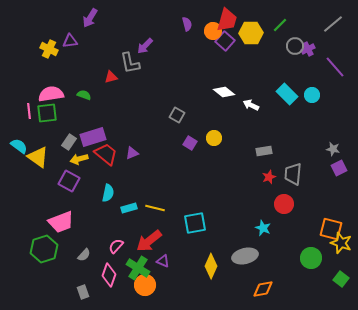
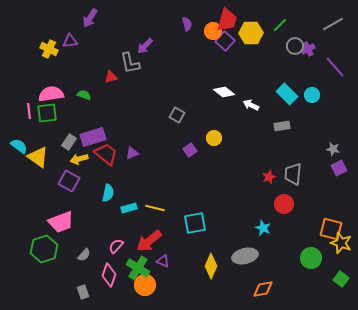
gray line at (333, 24): rotated 10 degrees clockwise
purple square at (190, 143): moved 7 px down; rotated 24 degrees clockwise
gray rectangle at (264, 151): moved 18 px right, 25 px up
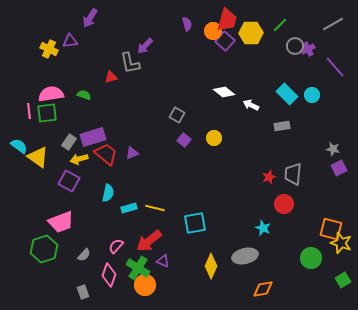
purple square at (190, 150): moved 6 px left, 10 px up; rotated 16 degrees counterclockwise
green square at (341, 279): moved 2 px right, 1 px down; rotated 21 degrees clockwise
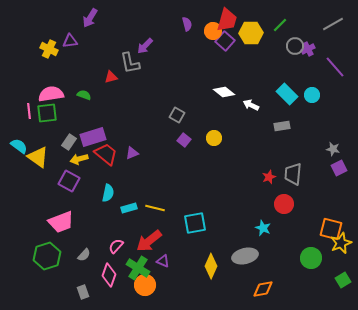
yellow star at (341, 243): rotated 30 degrees clockwise
green hexagon at (44, 249): moved 3 px right, 7 px down
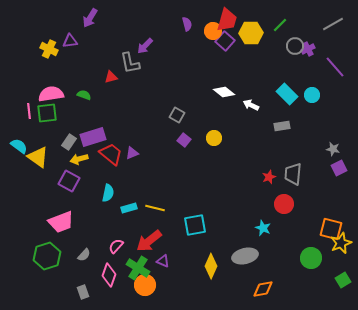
red trapezoid at (106, 154): moved 5 px right
cyan square at (195, 223): moved 2 px down
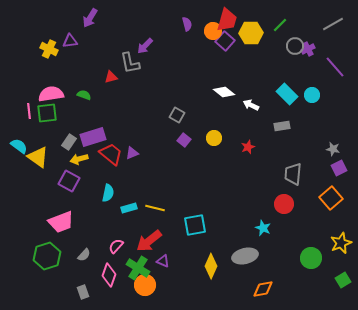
red star at (269, 177): moved 21 px left, 30 px up
orange square at (331, 229): moved 31 px up; rotated 35 degrees clockwise
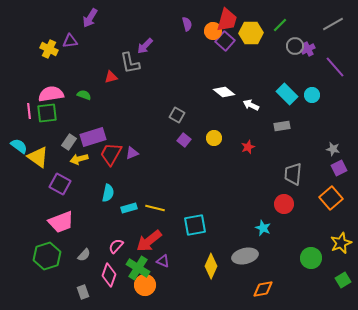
red trapezoid at (111, 154): rotated 100 degrees counterclockwise
purple square at (69, 181): moved 9 px left, 3 px down
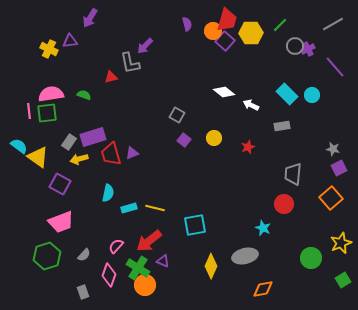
red trapezoid at (111, 154): rotated 45 degrees counterclockwise
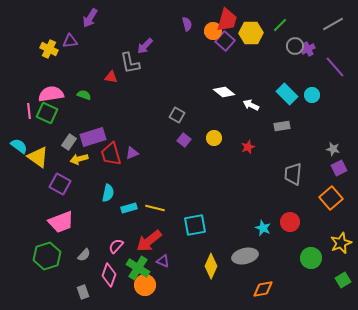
red triangle at (111, 77): rotated 24 degrees clockwise
green square at (47, 113): rotated 30 degrees clockwise
red circle at (284, 204): moved 6 px right, 18 px down
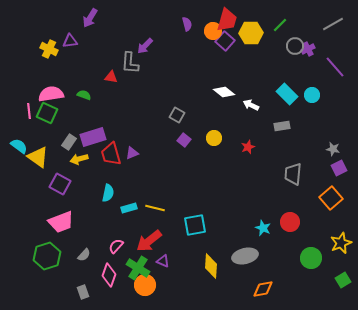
gray L-shape at (130, 63): rotated 15 degrees clockwise
yellow diamond at (211, 266): rotated 20 degrees counterclockwise
